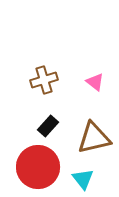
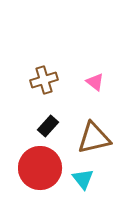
red circle: moved 2 px right, 1 px down
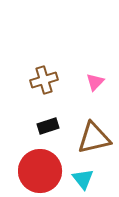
pink triangle: rotated 36 degrees clockwise
black rectangle: rotated 30 degrees clockwise
red circle: moved 3 px down
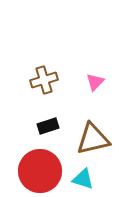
brown triangle: moved 1 px left, 1 px down
cyan triangle: rotated 35 degrees counterclockwise
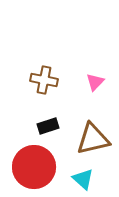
brown cross: rotated 28 degrees clockwise
red circle: moved 6 px left, 4 px up
cyan triangle: rotated 25 degrees clockwise
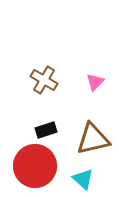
brown cross: rotated 20 degrees clockwise
black rectangle: moved 2 px left, 4 px down
red circle: moved 1 px right, 1 px up
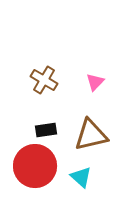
black rectangle: rotated 10 degrees clockwise
brown triangle: moved 2 px left, 4 px up
cyan triangle: moved 2 px left, 2 px up
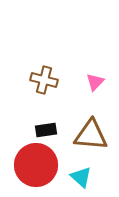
brown cross: rotated 16 degrees counterclockwise
brown triangle: rotated 18 degrees clockwise
red circle: moved 1 px right, 1 px up
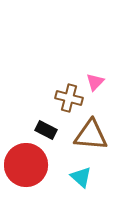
brown cross: moved 25 px right, 18 px down
black rectangle: rotated 35 degrees clockwise
red circle: moved 10 px left
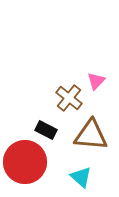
pink triangle: moved 1 px right, 1 px up
brown cross: rotated 24 degrees clockwise
red circle: moved 1 px left, 3 px up
